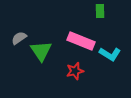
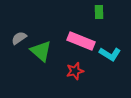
green rectangle: moved 1 px left, 1 px down
green triangle: rotated 15 degrees counterclockwise
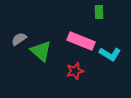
gray semicircle: moved 1 px down
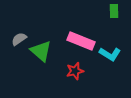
green rectangle: moved 15 px right, 1 px up
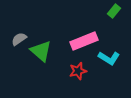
green rectangle: rotated 40 degrees clockwise
pink rectangle: moved 3 px right; rotated 44 degrees counterclockwise
cyan L-shape: moved 1 px left, 4 px down
red star: moved 3 px right
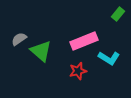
green rectangle: moved 4 px right, 3 px down
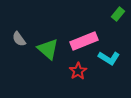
gray semicircle: rotated 91 degrees counterclockwise
green triangle: moved 7 px right, 2 px up
red star: rotated 18 degrees counterclockwise
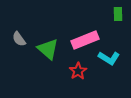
green rectangle: rotated 40 degrees counterclockwise
pink rectangle: moved 1 px right, 1 px up
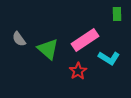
green rectangle: moved 1 px left
pink rectangle: rotated 12 degrees counterclockwise
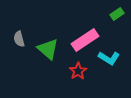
green rectangle: rotated 56 degrees clockwise
gray semicircle: rotated 21 degrees clockwise
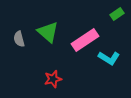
green triangle: moved 17 px up
red star: moved 25 px left, 8 px down; rotated 18 degrees clockwise
